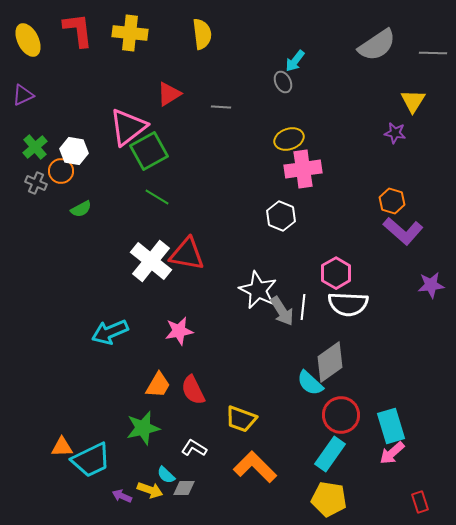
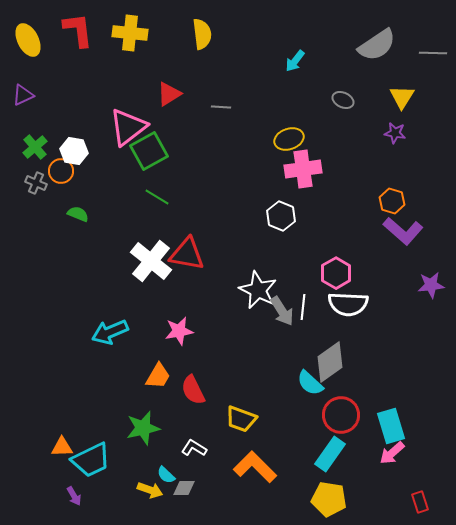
gray ellipse at (283, 82): moved 60 px right, 18 px down; rotated 40 degrees counterclockwise
yellow triangle at (413, 101): moved 11 px left, 4 px up
green semicircle at (81, 209): moved 3 px left, 5 px down; rotated 130 degrees counterclockwise
orange trapezoid at (158, 385): moved 9 px up
purple arrow at (122, 496): moved 48 px left; rotated 144 degrees counterclockwise
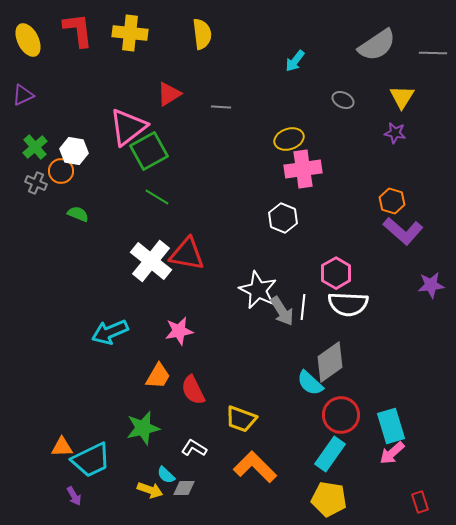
white hexagon at (281, 216): moved 2 px right, 2 px down
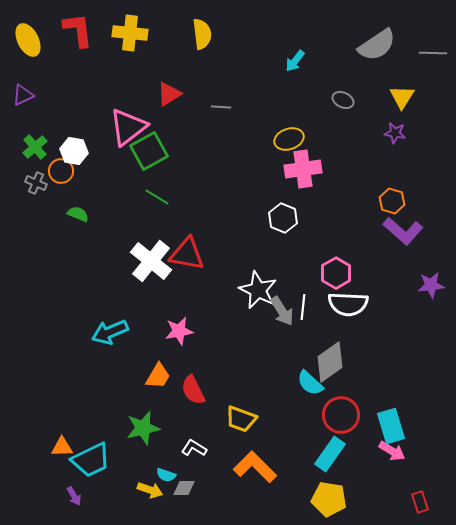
pink arrow at (392, 453): moved 2 px up; rotated 108 degrees counterclockwise
cyan semicircle at (166, 475): rotated 24 degrees counterclockwise
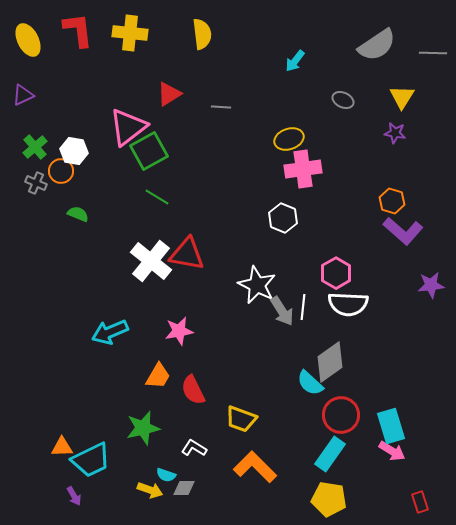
white star at (258, 290): moved 1 px left, 5 px up
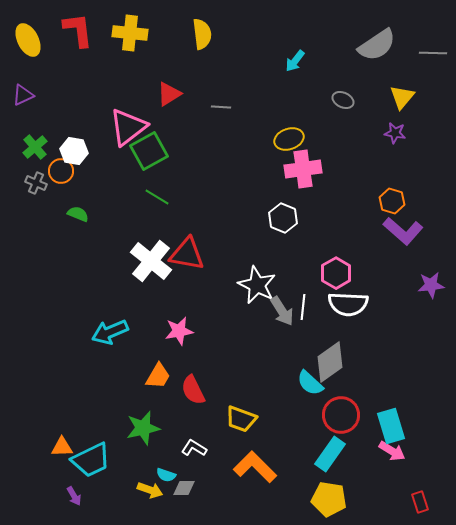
yellow triangle at (402, 97): rotated 8 degrees clockwise
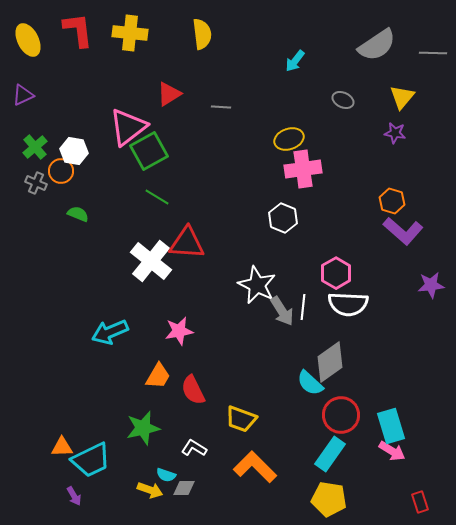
red triangle at (187, 254): moved 11 px up; rotated 6 degrees counterclockwise
